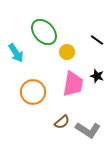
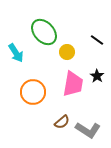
black star: rotated 16 degrees clockwise
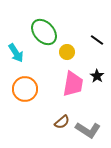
orange circle: moved 8 px left, 3 px up
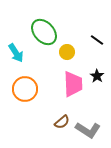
pink trapezoid: rotated 12 degrees counterclockwise
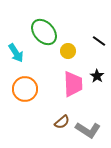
black line: moved 2 px right, 1 px down
yellow circle: moved 1 px right, 1 px up
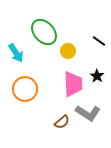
gray L-shape: moved 17 px up
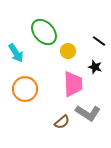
black star: moved 2 px left, 9 px up; rotated 16 degrees counterclockwise
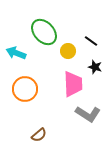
black line: moved 8 px left
cyan arrow: rotated 144 degrees clockwise
gray L-shape: moved 1 px down
brown semicircle: moved 23 px left, 13 px down
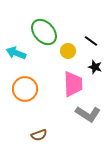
brown semicircle: rotated 21 degrees clockwise
